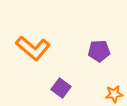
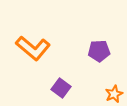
orange star: rotated 18 degrees counterclockwise
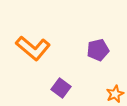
purple pentagon: moved 1 px left, 1 px up; rotated 10 degrees counterclockwise
orange star: moved 1 px right
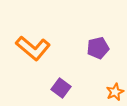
purple pentagon: moved 2 px up
orange star: moved 2 px up
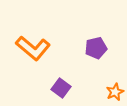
purple pentagon: moved 2 px left
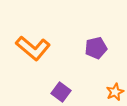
purple square: moved 4 px down
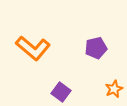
orange star: moved 1 px left, 3 px up
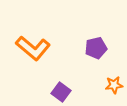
orange star: moved 4 px up; rotated 18 degrees clockwise
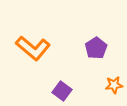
purple pentagon: rotated 20 degrees counterclockwise
purple square: moved 1 px right, 1 px up
